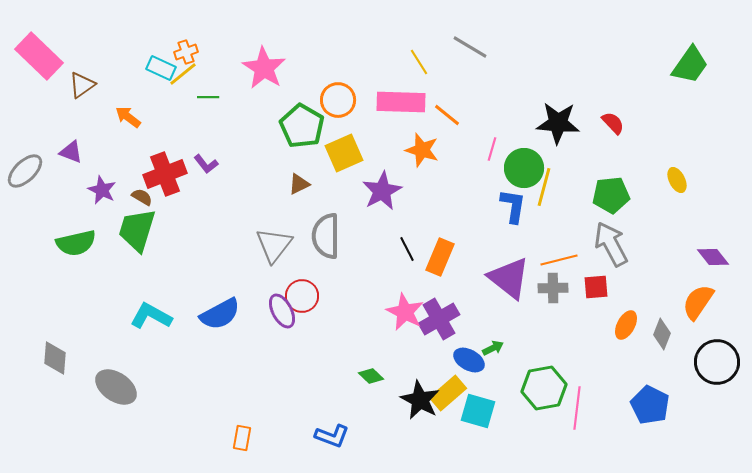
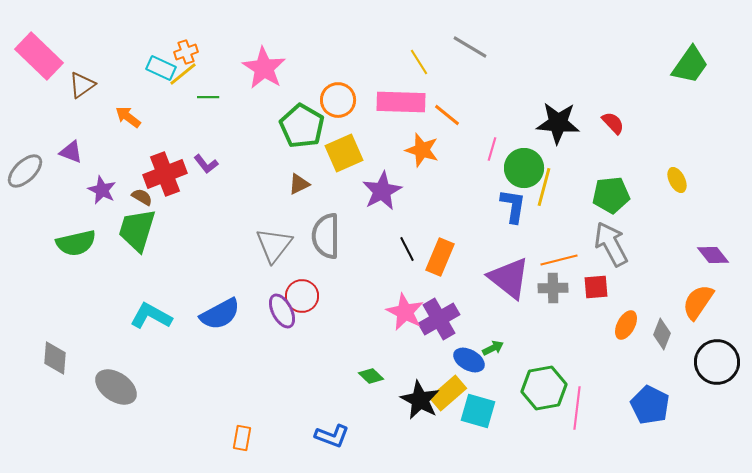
purple diamond at (713, 257): moved 2 px up
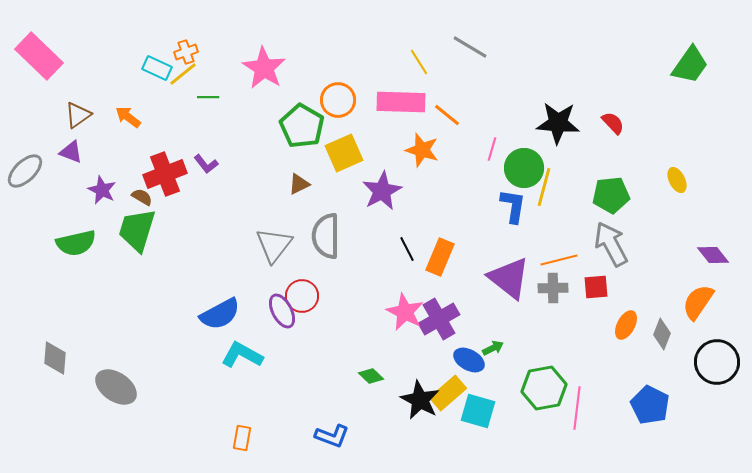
cyan rectangle at (161, 68): moved 4 px left
brown triangle at (82, 85): moved 4 px left, 30 px down
cyan L-shape at (151, 316): moved 91 px right, 39 px down
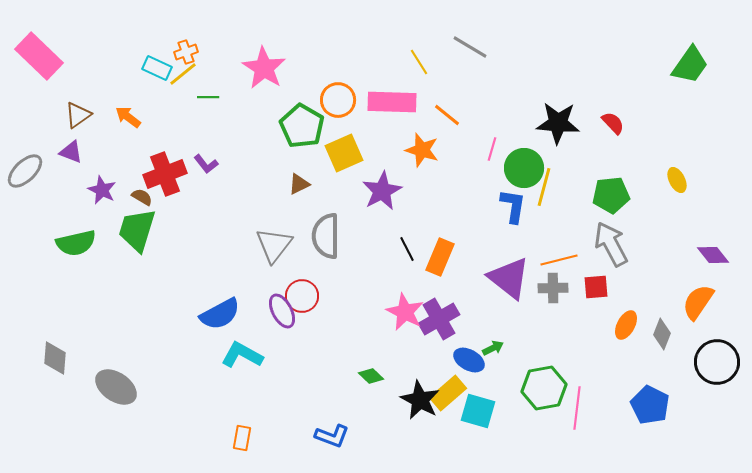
pink rectangle at (401, 102): moved 9 px left
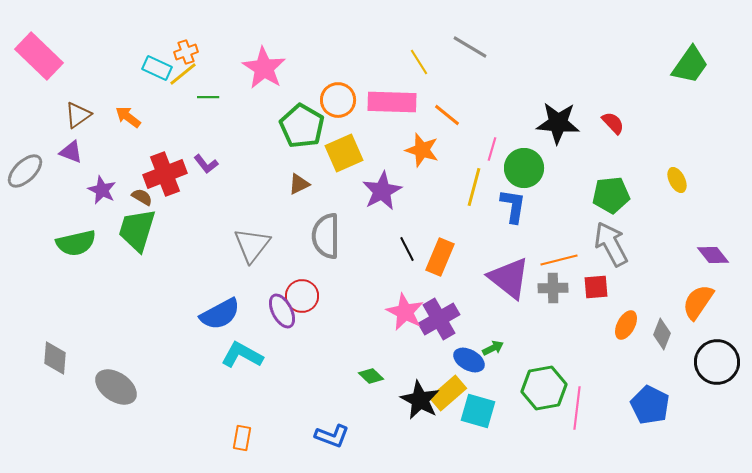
yellow line at (544, 187): moved 70 px left
gray triangle at (274, 245): moved 22 px left
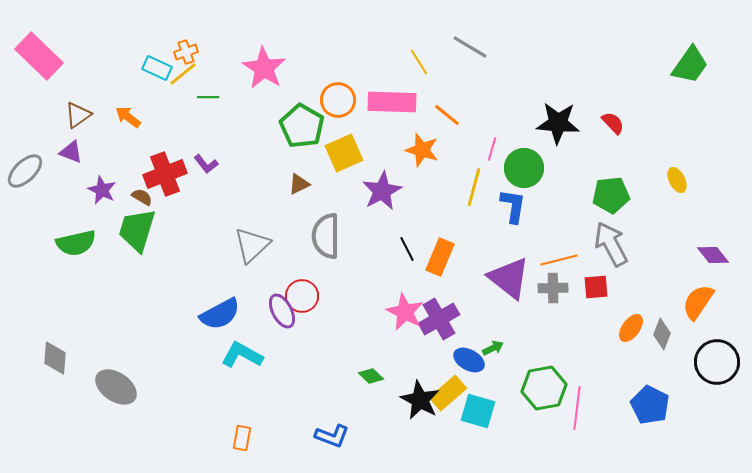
gray triangle at (252, 245): rotated 9 degrees clockwise
orange ellipse at (626, 325): moved 5 px right, 3 px down; rotated 8 degrees clockwise
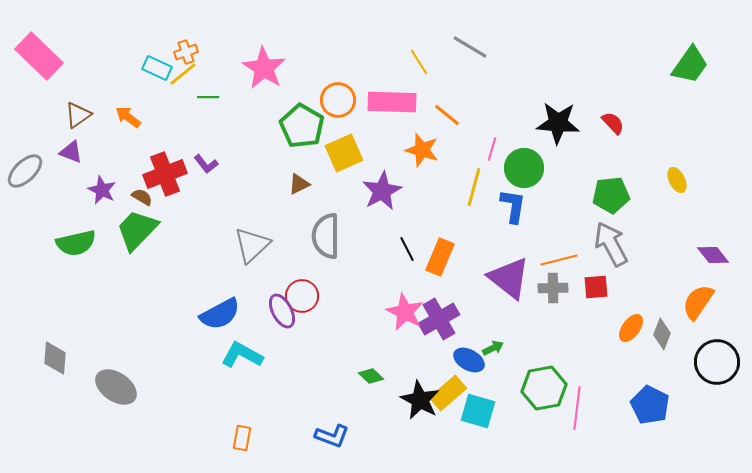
green trapezoid at (137, 230): rotated 27 degrees clockwise
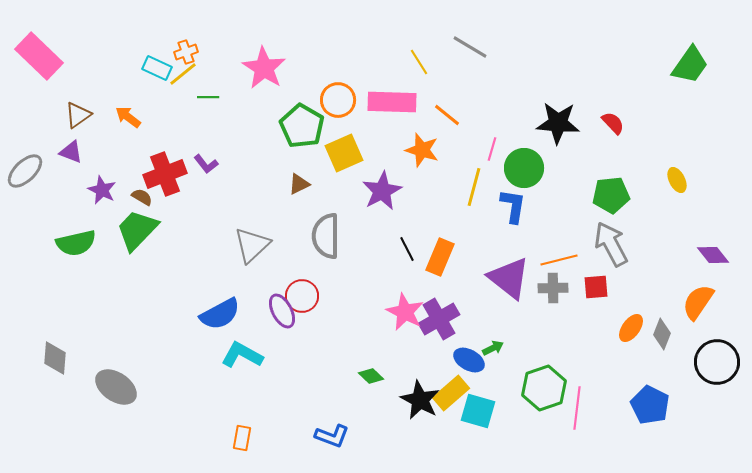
green hexagon at (544, 388): rotated 9 degrees counterclockwise
yellow rectangle at (448, 393): moved 3 px right
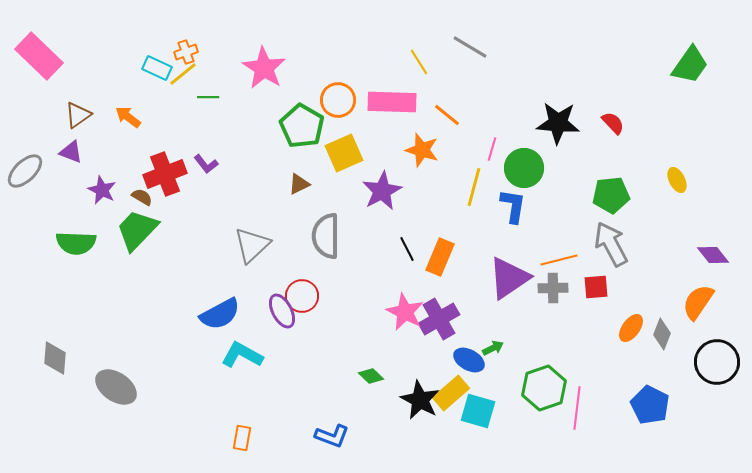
green semicircle at (76, 243): rotated 15 degrees clockwise
purple triangle at (509, 278): rotated 48 degrees clockwise
